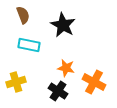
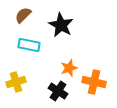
brown semicircle: rotated 114 degrees counterclockwise
black star: moved 2 px left
orange star: moved 3 px right; rotated 30 degrees counterclockwise
orange cross: rotated 15 degrees counterclockwise
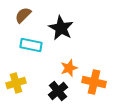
black star: moved 3 px down
cyan rectangle: moved 2 px right
yellow cross: moved 1 px down
black cross: rotated 18 degrees clockwise
